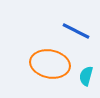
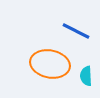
cyan semicircle: rotated 18 degrees counterclockwise
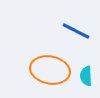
orange ellipse: moved 6 px down
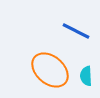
orange ellipse: rotated 30 degrees clockwise
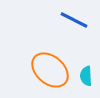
blue line: moved 2 px left, 11 px up
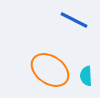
orange ellipse: rotated 6 degrees counterclockwise
